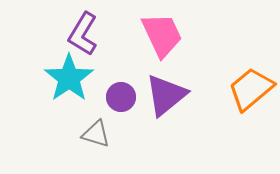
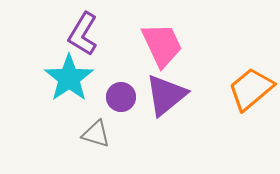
pink trapezoid: moved 10 px down
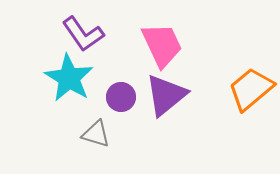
purple L-shape: rotated 66 degrees counterclockwise
cyan star: rotated 6 degrees counterclockwise
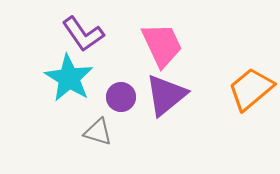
gray triangle: moved 2 px right, 2 px up
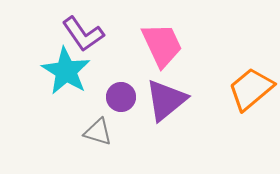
cyan star: moved 3 px left, 7 px up
purple triangle: moved 5 px down
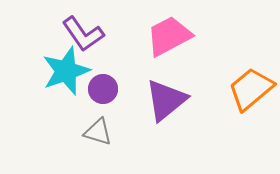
pink trapezoid: moved 7 px right, 9 px up; rotated 93 degrees counterclockwise
cyan star: rotated 21 degrees clockwise
purple circle: moved 18 px left, 8 px up
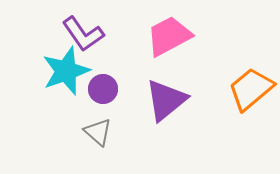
gray triangle: rotated 24 degrees clockwise
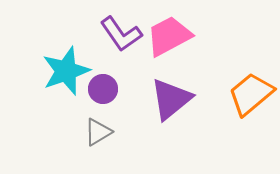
purple L-shape: moved 38 px right
orange trapezoid: moved 5 px down
purple triangle: moved 5 px right, 1 px up
gray triangle: rotated 48 degrees clockwise
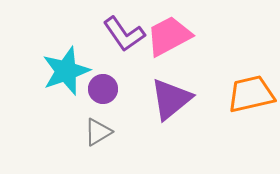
purple L-shape: moved 3 px right
orange trapezoid: rotated 27 degrees clockwise
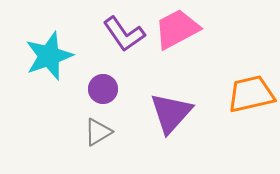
pink trapezoid: moved 8 px right, 7 px up
cyan star: moved 17 px left, 15 px up
purple triangle: moved 14 px down; rotated 9 degrees counterclockwise
